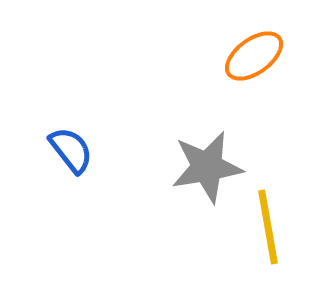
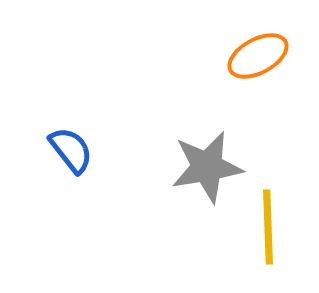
orange ellipse: moved 4 px right; rotated 8 degrees clockwise
yellow line: rotated 8 degrees clockwise
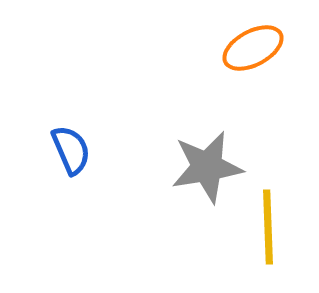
orange ellipse: moved 5 px left, 8 px up
blue semicircle: rotated 15 degrees clockwise
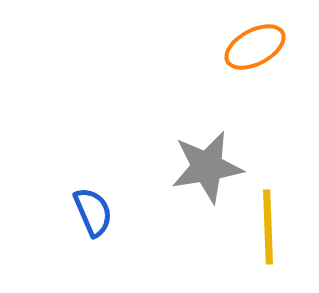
orange ellipse: moved 2 px right, 1 px up
blue semicircle: moved 22 px right, 62 px down
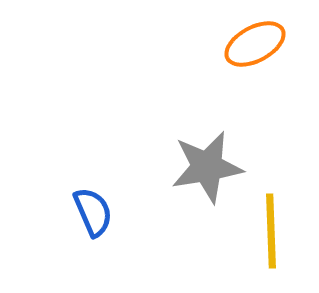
orange ellipse: moved 3 px up
yellow line: moved 3 px right, 4 px down
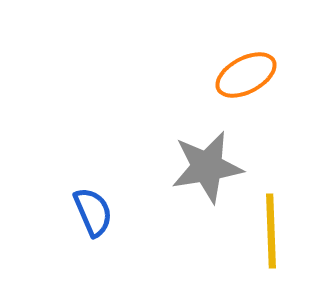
orange ellipse: moved 9 px left, 31 px down
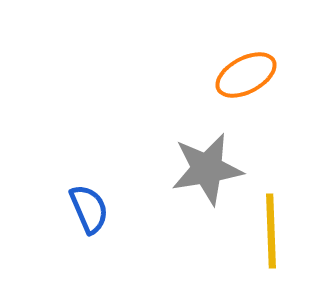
gray star: moved 2 px down
blue semicircle: moved 4 px left, 3 px up
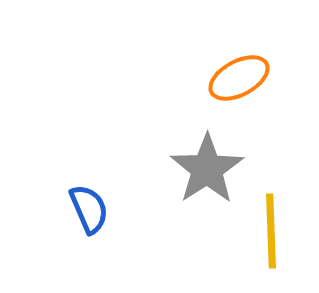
orange ellipse: moved 7 px left, 3 px down
gray star: rotated 24 degrees counterclockwise
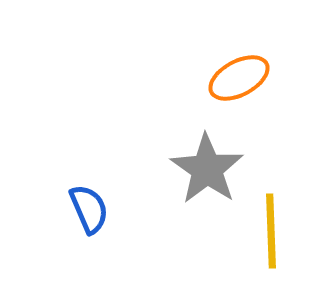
gray star: rotated 4 degrees counterclockwise
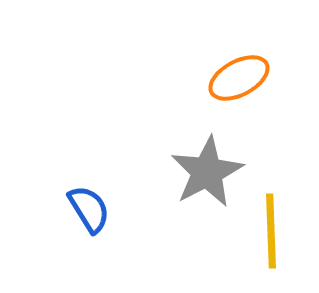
gray star: moved 3 px down; rotated 10 degrees clockwise
blue semicircle: rotated 9 degrees counterclockwise
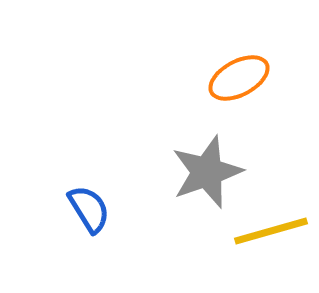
gray star: rotated 8 degrees clockwise
yellow line: rotated 76 degrees clockwise
